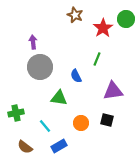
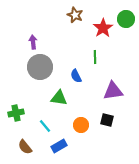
green line: moved 2 px left, 2 px up; rotated 24 degrees counterclockwise
orange circle: moved 2 px down
brown semicircle: rotated 14 degrees clockwise
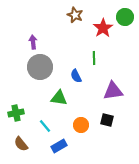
green circle: moved 1 px left, 2 px up
green line: moved 1 px left, 1 px down
brown semicircle: moved 4 px left, 3 px up
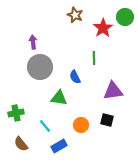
blue semicircle: moved 1 px left, 1 px down
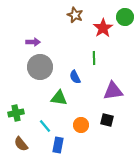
purple arrow: rotated 96 degrees clockwise
blue rectangle: moved 1 px left, 1 px up; rotated 49 degrees counterclockwise
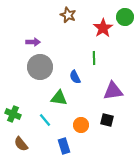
brown star: moved 7 px left
green cross: moved 3 px left, 1 px down; rotated 35 degrees clockwise
cyan line: moved 6 px up
blue rectangle: moved 6 px right, 1 px down; rotated 28 degrees counterclockwise
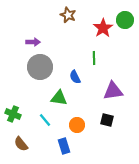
green circle: moved 3 px down
orange circle: moved 4 px left
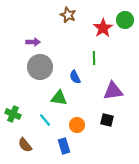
brown semicircle: moved 4 px right, 1 px down
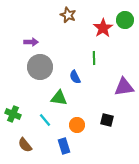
purple arrow: moved 2 px left
purple triangle: moved 11 px right, 4 px up
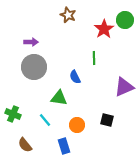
red star: moved 1 px right, 1 px down
gray circle: moved 6 px left
purple triangle: rotated 15 degrees counterclockwise
